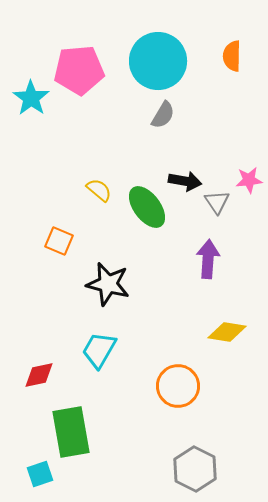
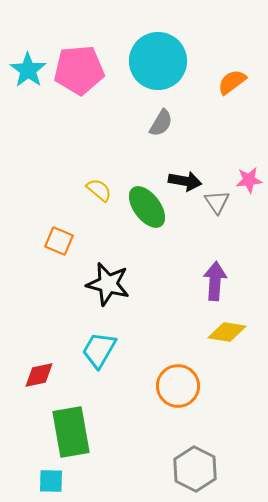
orange semicircle: moved 26 px down; rotated 52 degrees clockwise
cyan star: moved 3 px left, 28 px up
gray semicircle: moved 2 px left, 8 px down
purple arrow: moved 7 px right, 22 px down
cyan square: moved 11 px right, 7 px down; rotated 20 degrees clockwise
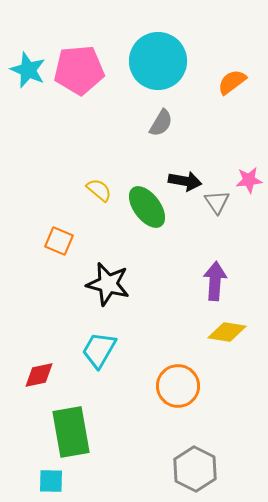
cyan star: rotated 12 degrees counterclockwise
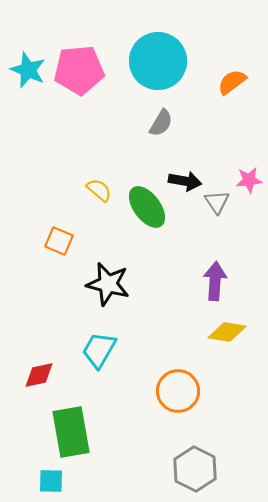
orange circle: moved 5 px down
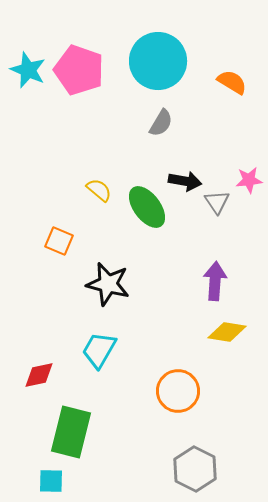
pink pentagon: rotated 24 degrees clockwise
orange semicircle: rotated 68 degrees clockwise
green rectangle: rotated 24 degrees clockwise
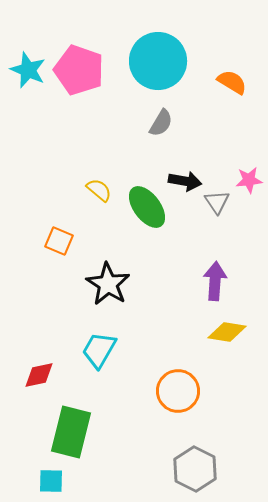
black star: rotated 18 degrees clockwise
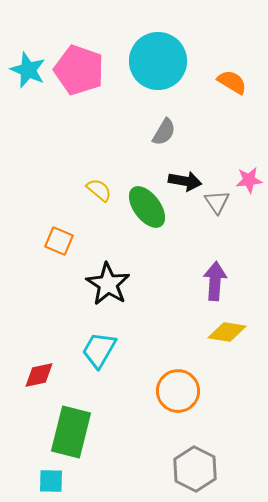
gray semicircle: moved 3 px right, 9 px down
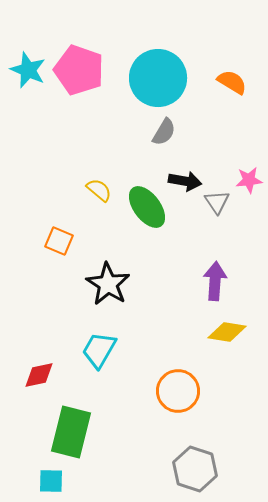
cyan circle: moved 17 px down
gray hexagon: rotated 9 degrees counterclockwise
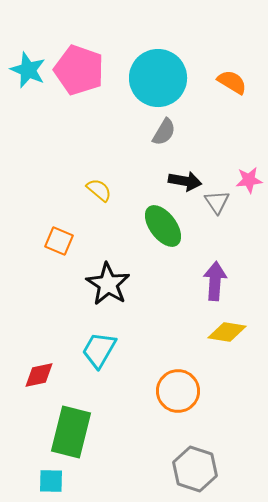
green ellipse: moved 16 px right, 19 px down
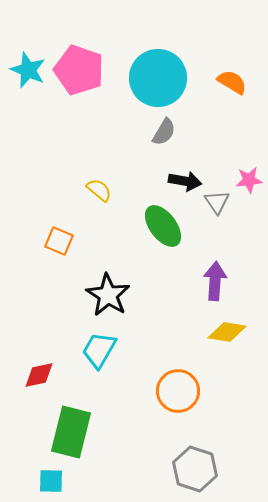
black star: moved 11 px down
